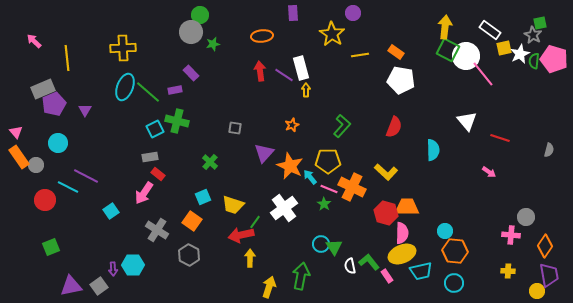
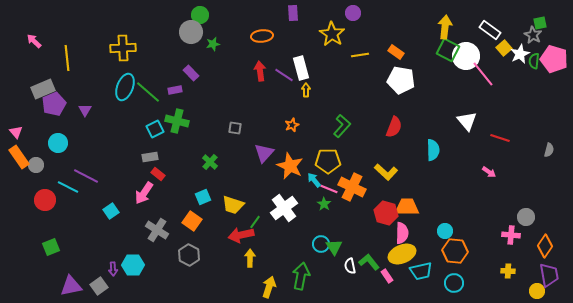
yellow square at (504, 48): rotated 28 degrees counterclockwise
cyan arrow at (310, 177): moved 4 px right, 3 px down
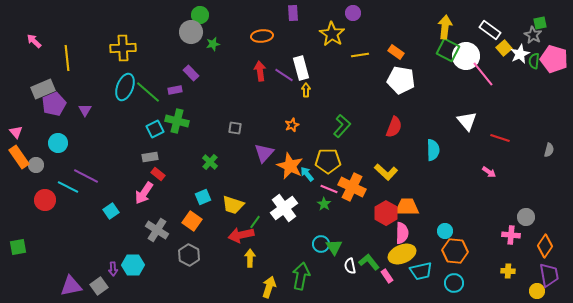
cyan arrow at (314, 180): moved 7 px left, 6 px up
red hexagon at (386, 213): rotated 15 degrees clockwise
green square at (51, 247): moved 33 px left; rotated 12 degrees clockwise
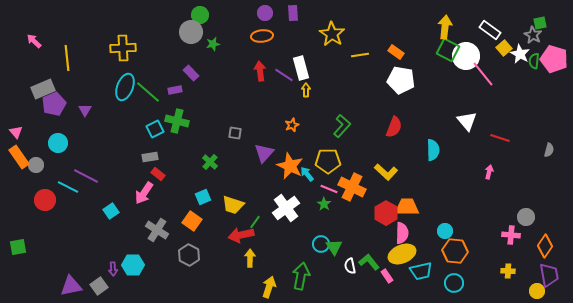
purple circle at (353, 13): moved 88 px left
white star at (520, 54): rotated 18 degrees counterclockwise
gray square at (235, 128): moved 5 px down
pink arrow at (489, 172): rotated 112 degrees counterclockwise
white cross at (284, 208): moved 2 px right
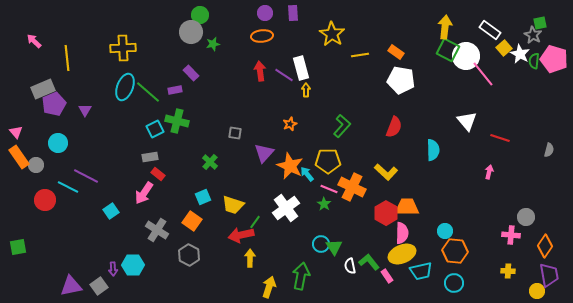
orange star at (292, 125): moved 2 px left, 1 px up
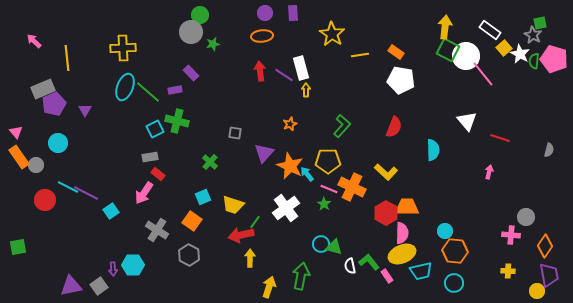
purple line at (86, 176): moved 17 px down
green triangle at (334, 247): rotated 42 degrees counterclockwise
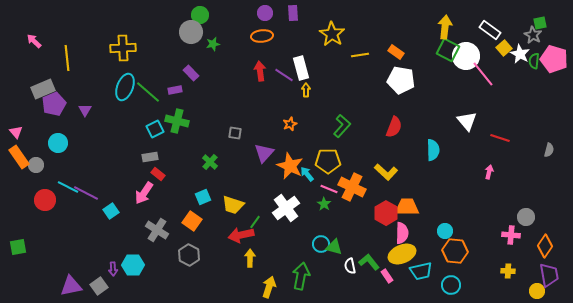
cyan circle at (454, 283): moved 3 px left, 2 px down
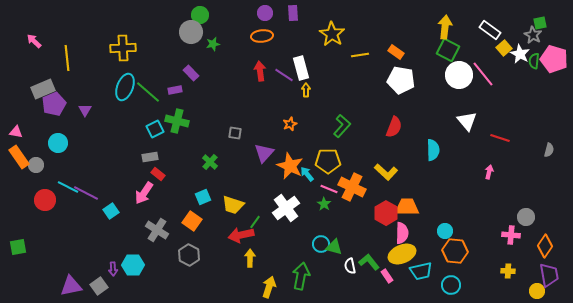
white circle at (466, 56): moved 7 px left, 19 px down
pink triangle at (16, 132): rotated 40 degrees counterclockwise
